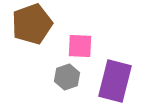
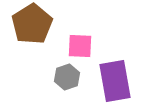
brown pentagon: rotated 12 degrees counterclockwise
purple rectangle: rotated 24 degrees counterclockwise
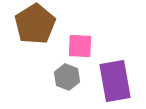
brown pentagon: moved 3 px right
gray hexagon: rotated 20 degrees counterclockwise
